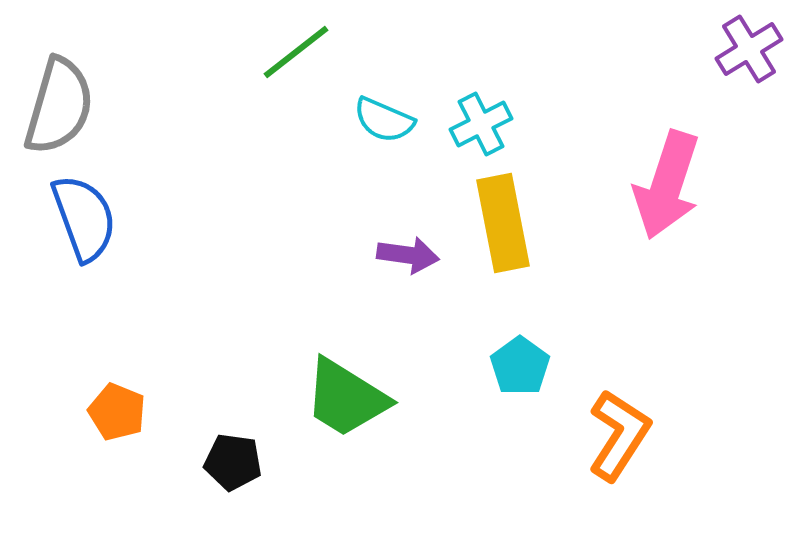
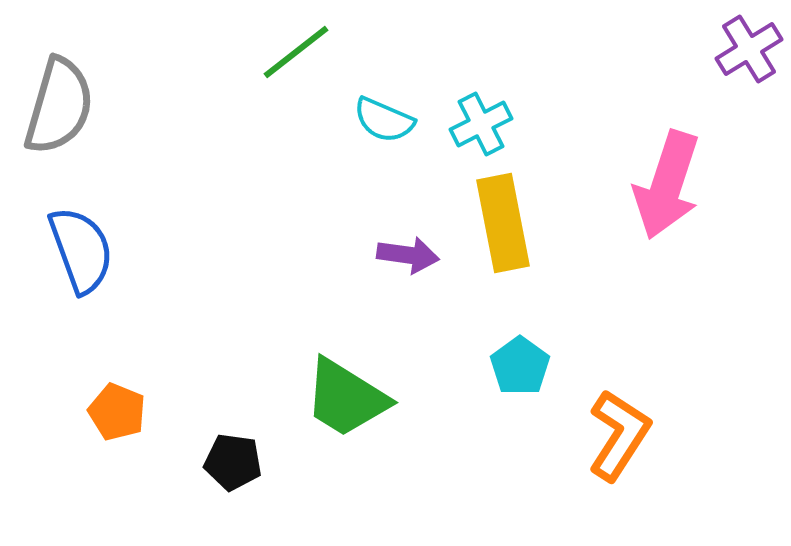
blue semicircle: moved 3 px left, 32 px down
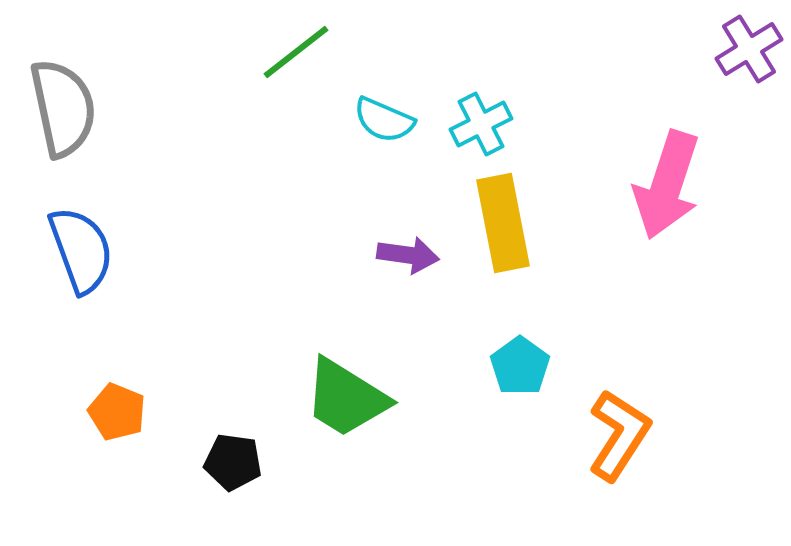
gray semicircle: moved 4 px right, 2 px down; rotated 28 degrees counterclockwise
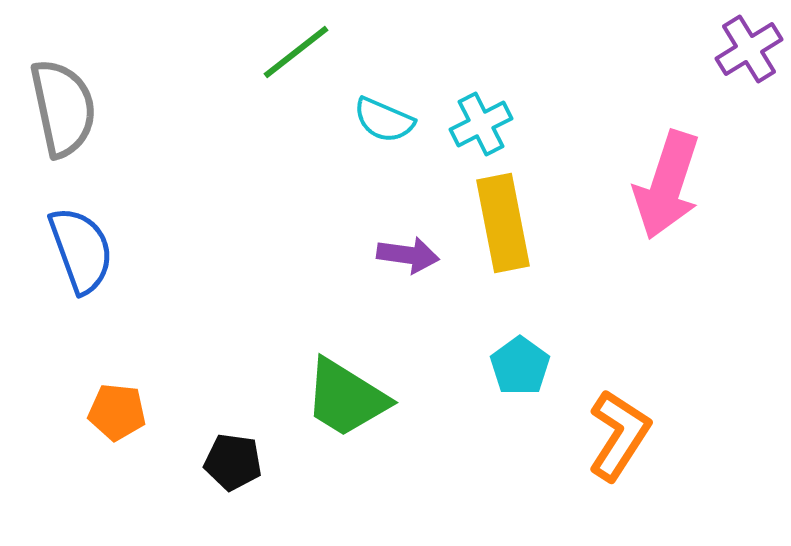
orange pentagon: rotated 16 degrees counterclockwise
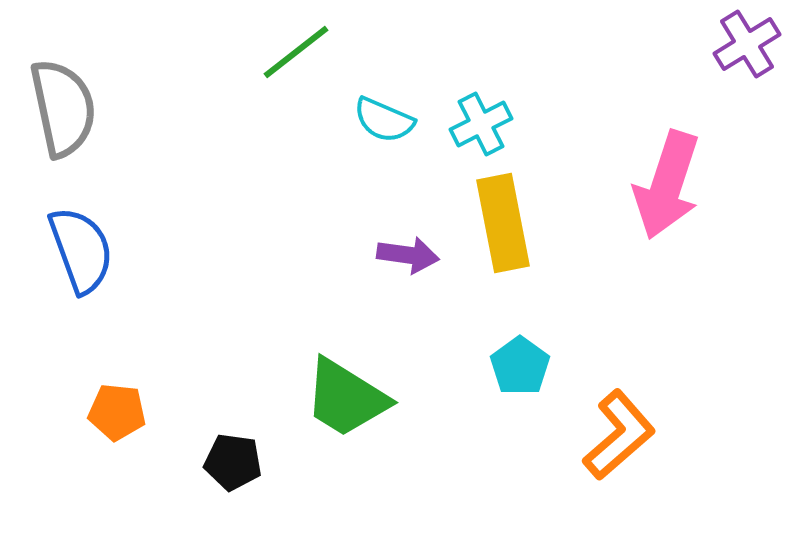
purple cross: moved 2 px left, 5 px up
orange L-shape: rotated 16 degrees clockwise
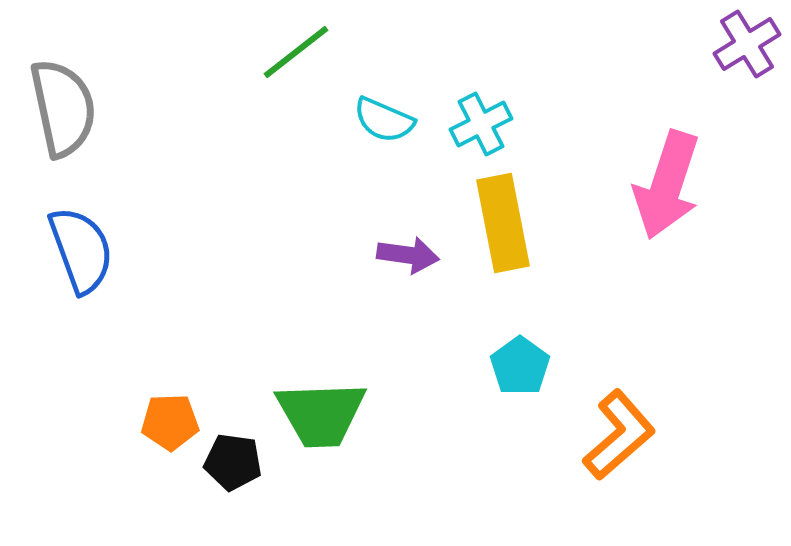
green trapezoid: moved 25 px left, 16 px down; rotated 34 degrees counterclockwise
orange pentagon: moved 53 px right, 10 px down; rotated 8 degrees counterclockwise
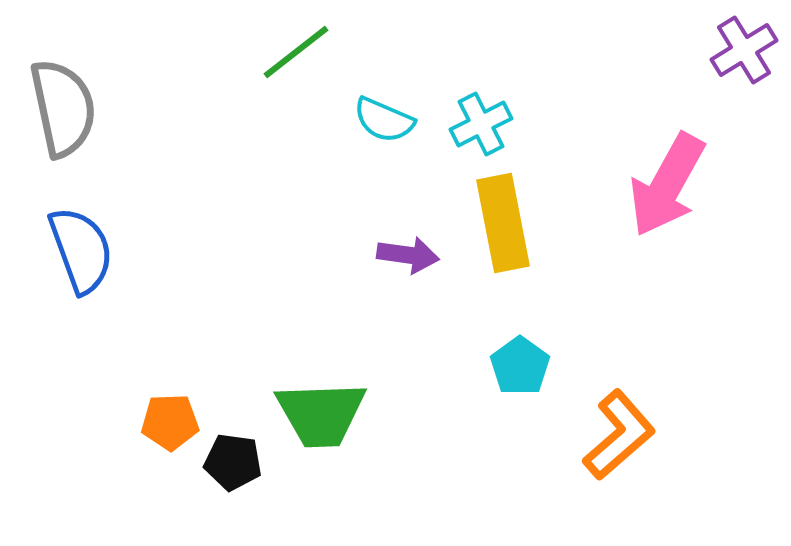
purple cross: moved 3 px left, 6 px down
pink arrow: rotated 11 degrees clockwise
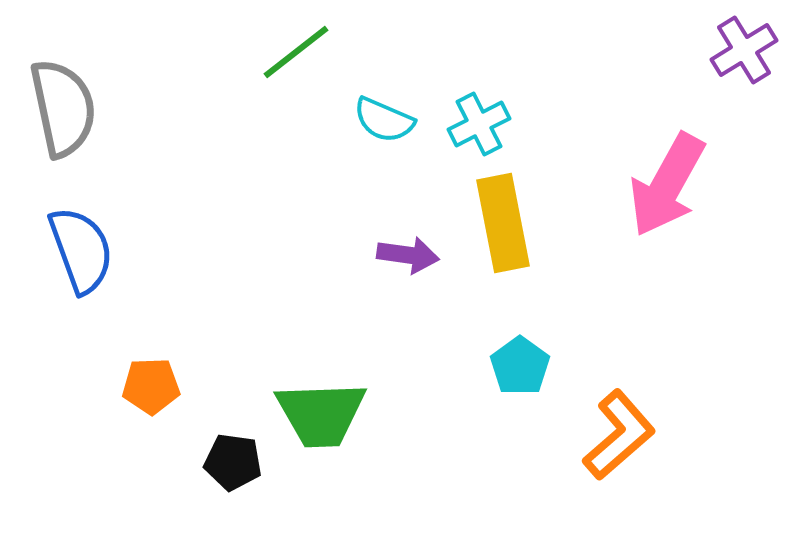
cyan cross: moved 2 px left
orange pentagon: moved 19 px left, 36 px up
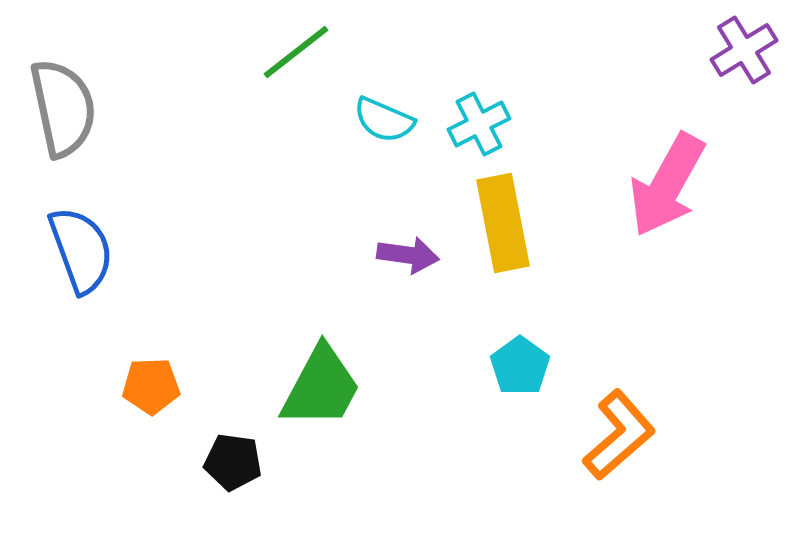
green trapezoid: moved 27 px up; rotated 60 degrees counterclockwise
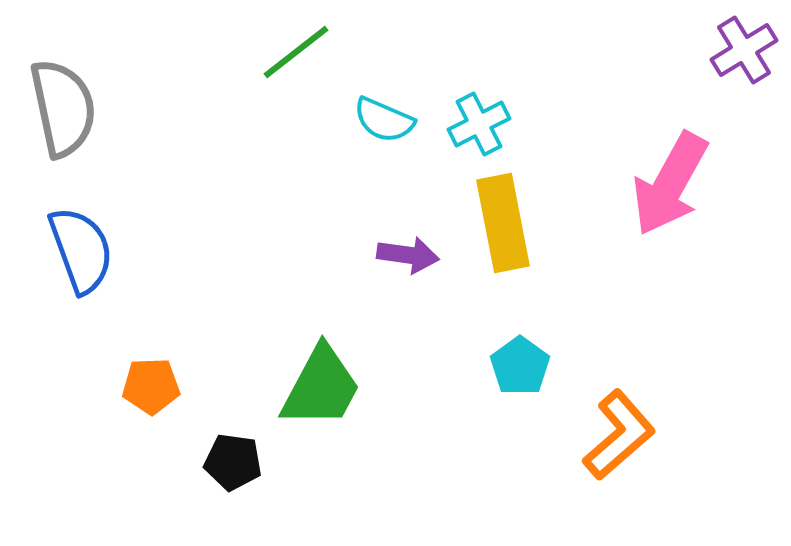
pink arrow: moved 3 px right, 1 px up
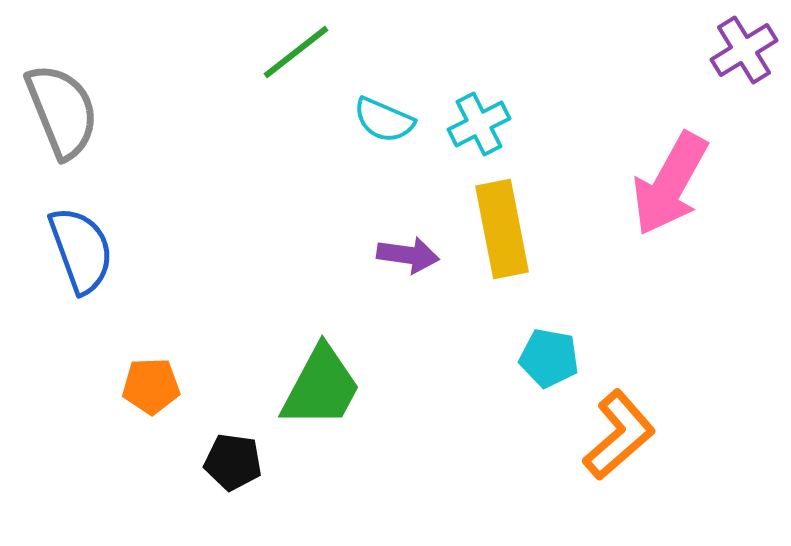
gray semicircle: moved 1 px left, 3 px down; rotated 10 degrees counterclockwise
yellow rectangle: moved 1 px left, 6 px down
cyan pentagon: moved 29 px right, 8 px up; rotated 26 degrees counterclockwise
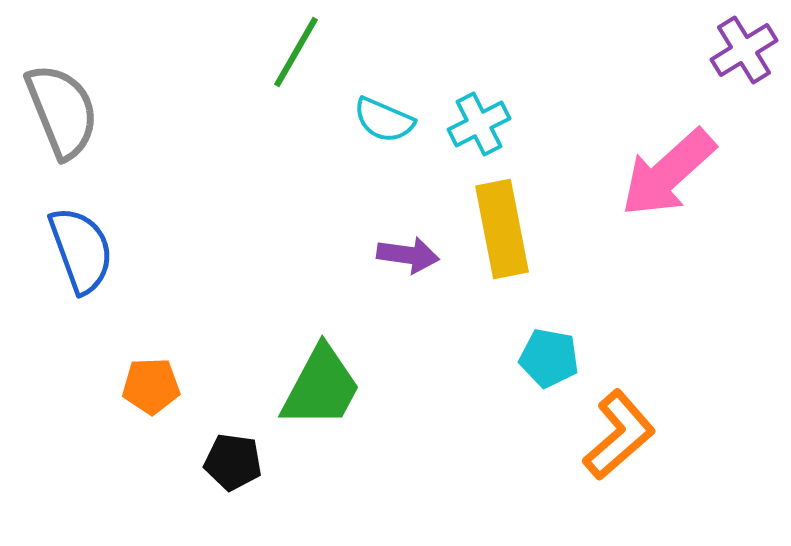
green line: rotated 22 degrees counterclockwise
pink arrow: moved 2 px left, 11 px up; rotated 19 degrees clockwise
